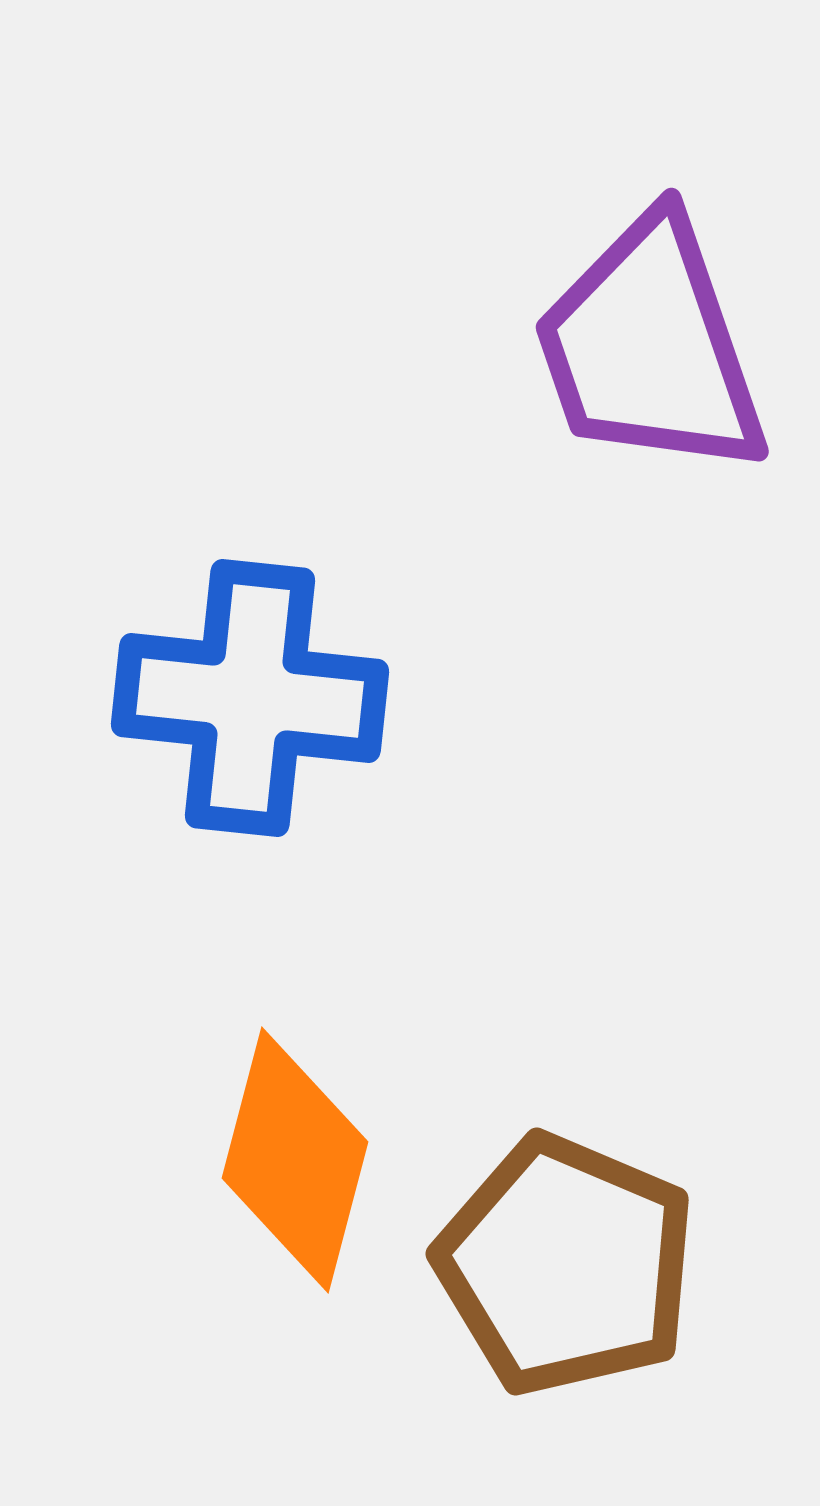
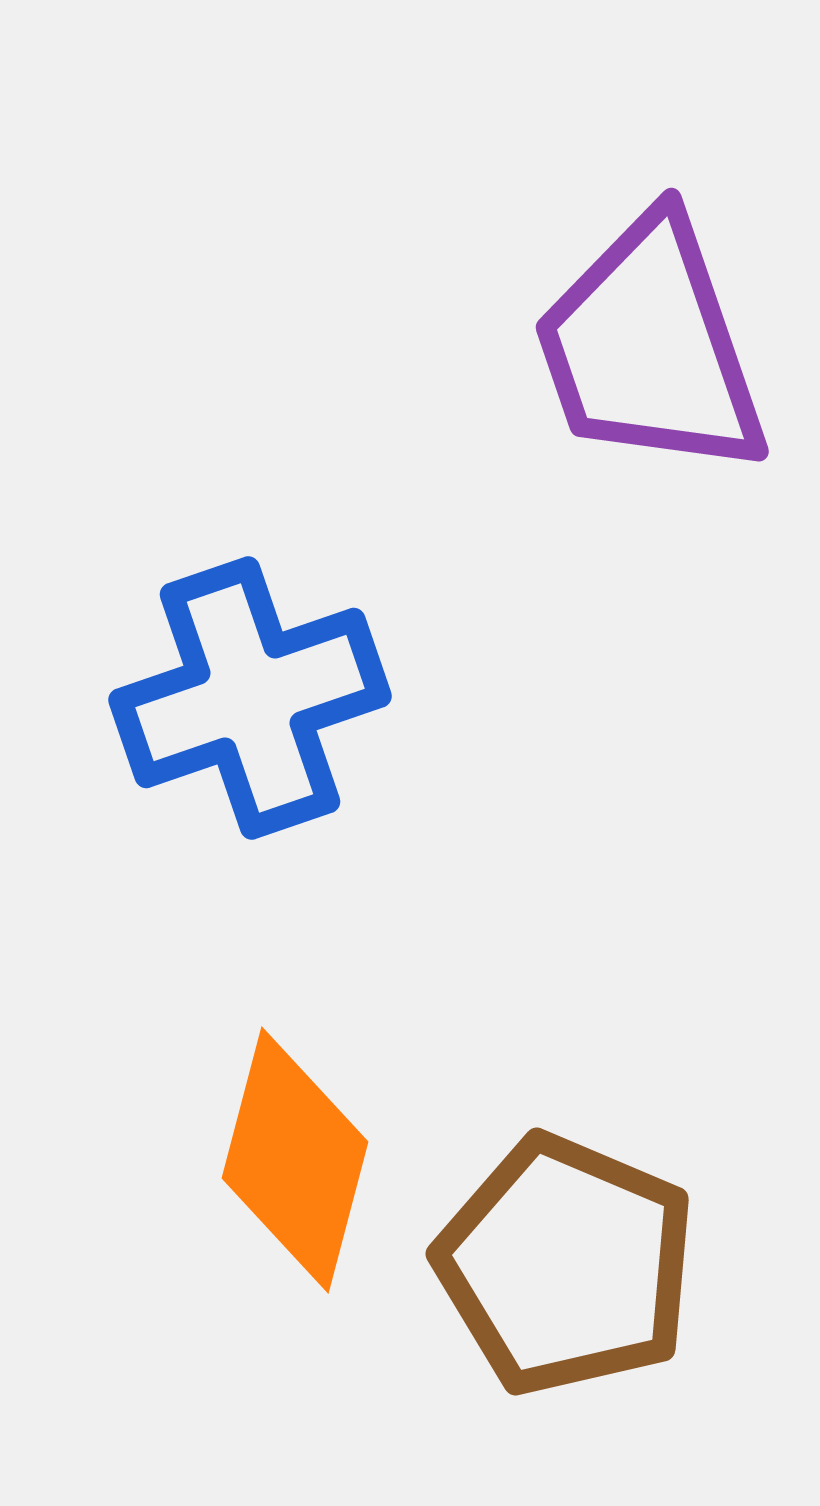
blue cross: rotated 25 degrees counterclockwise
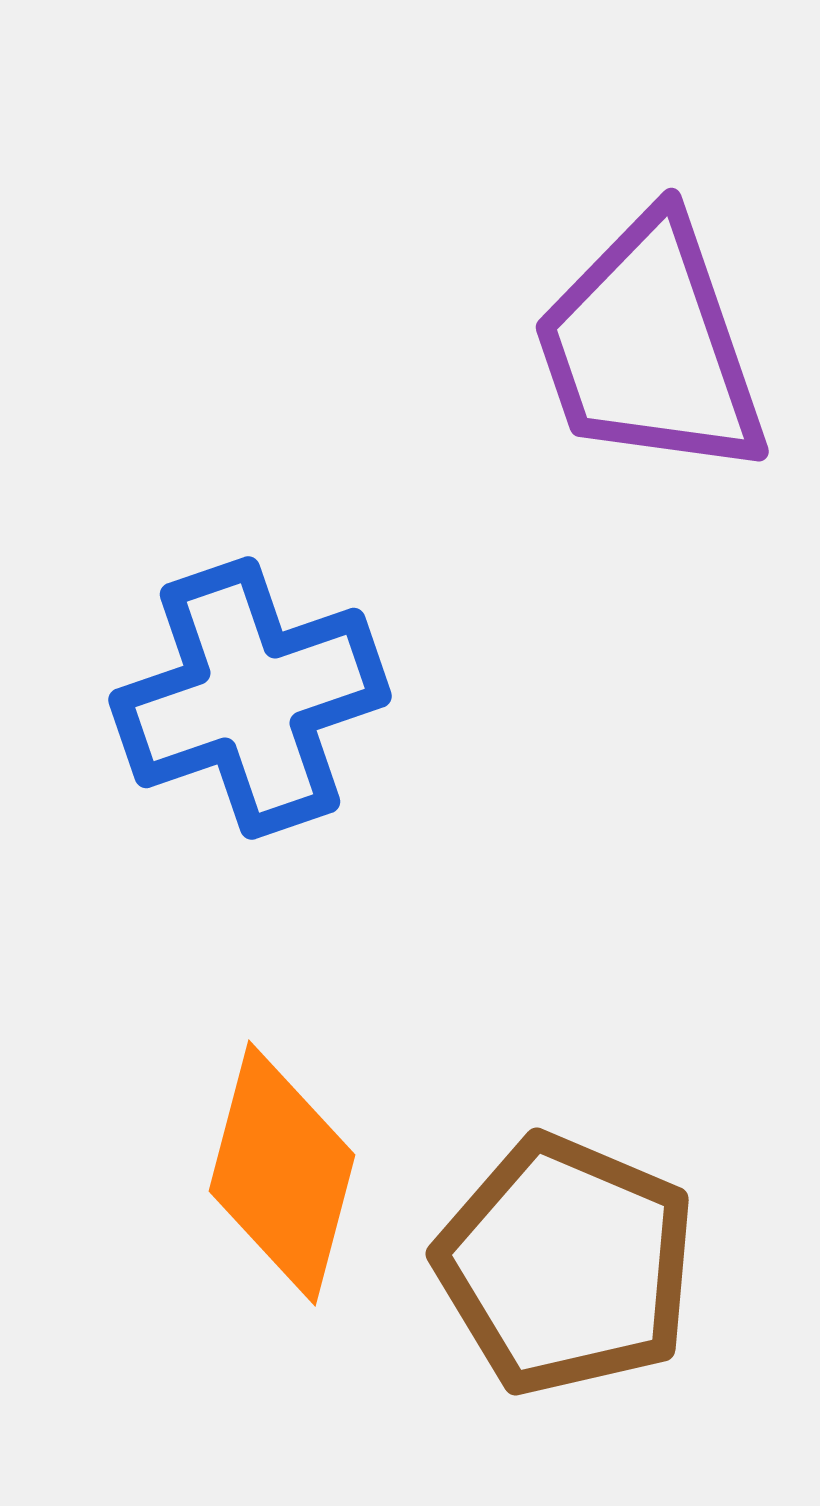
orange diamond: moved 13 px left, 13 px down
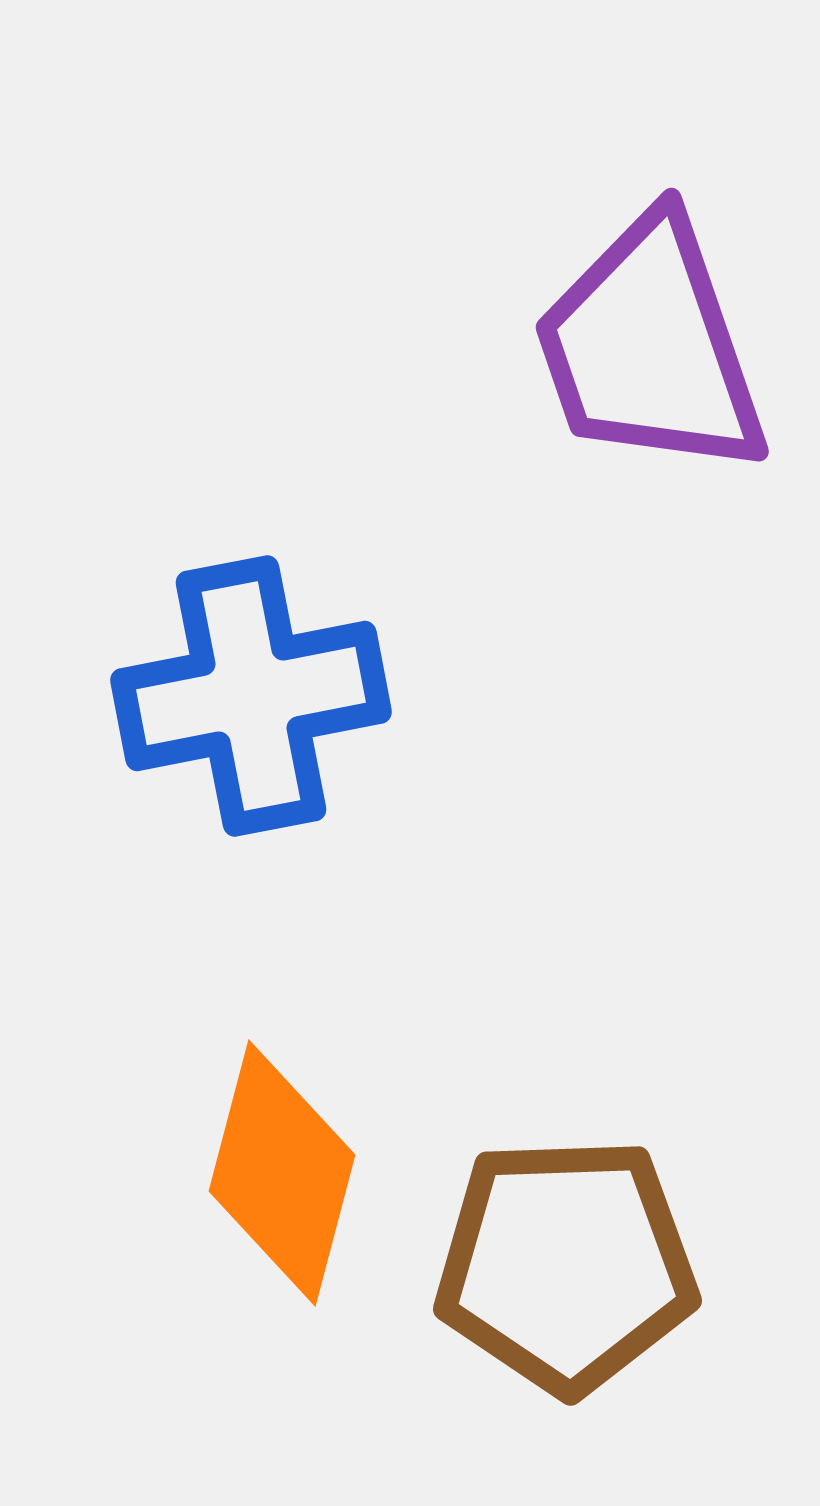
blue cross: moved 1 px right, 2 px up; rotated 8 degrees clockwise
brown pentagon: rotated 25 degrees counterclockwise
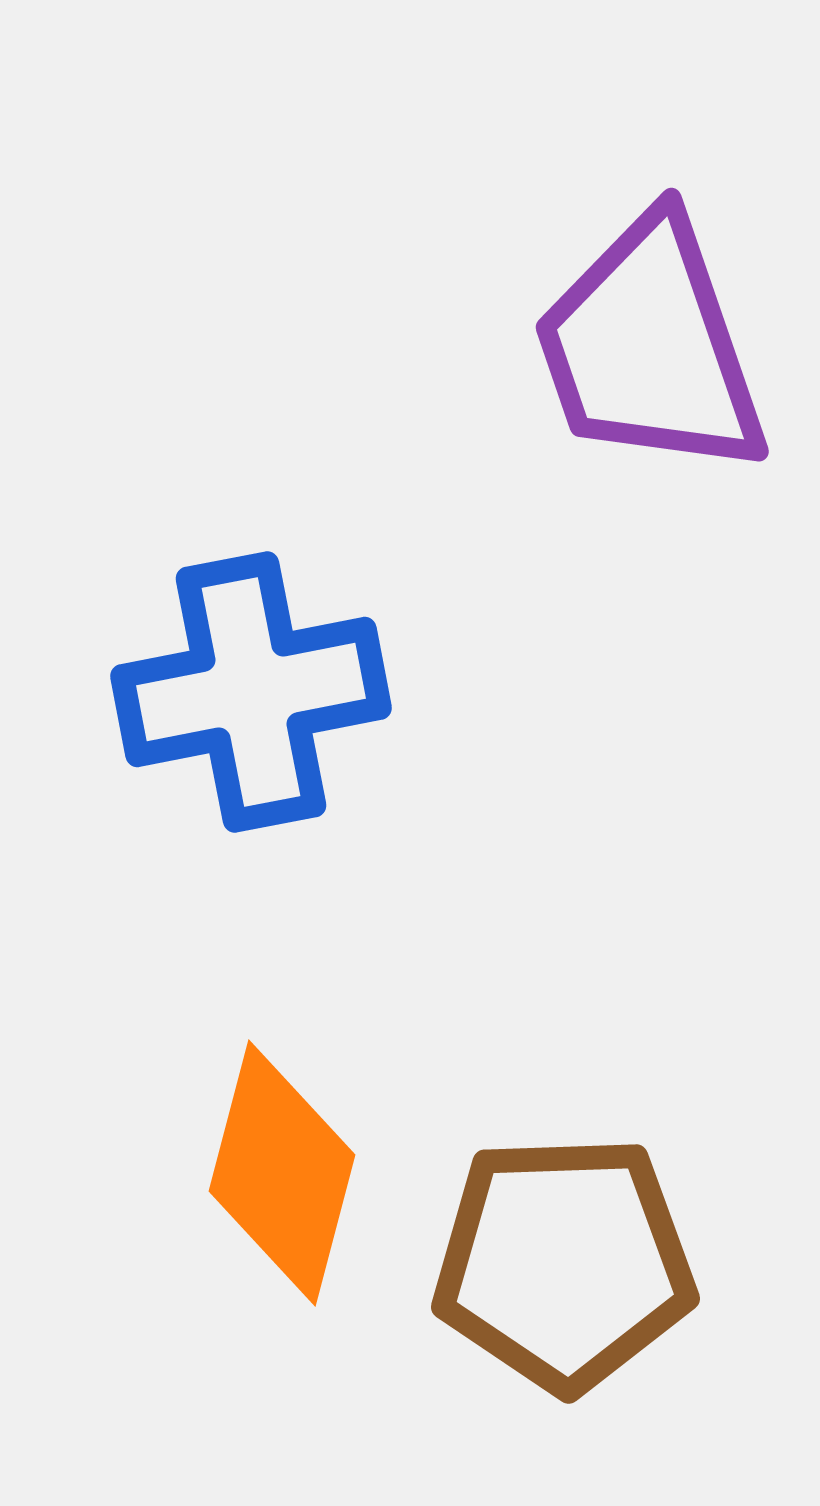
blue cross: moved 4 px up
brown pentagon: moved 2 px left, 2 px up
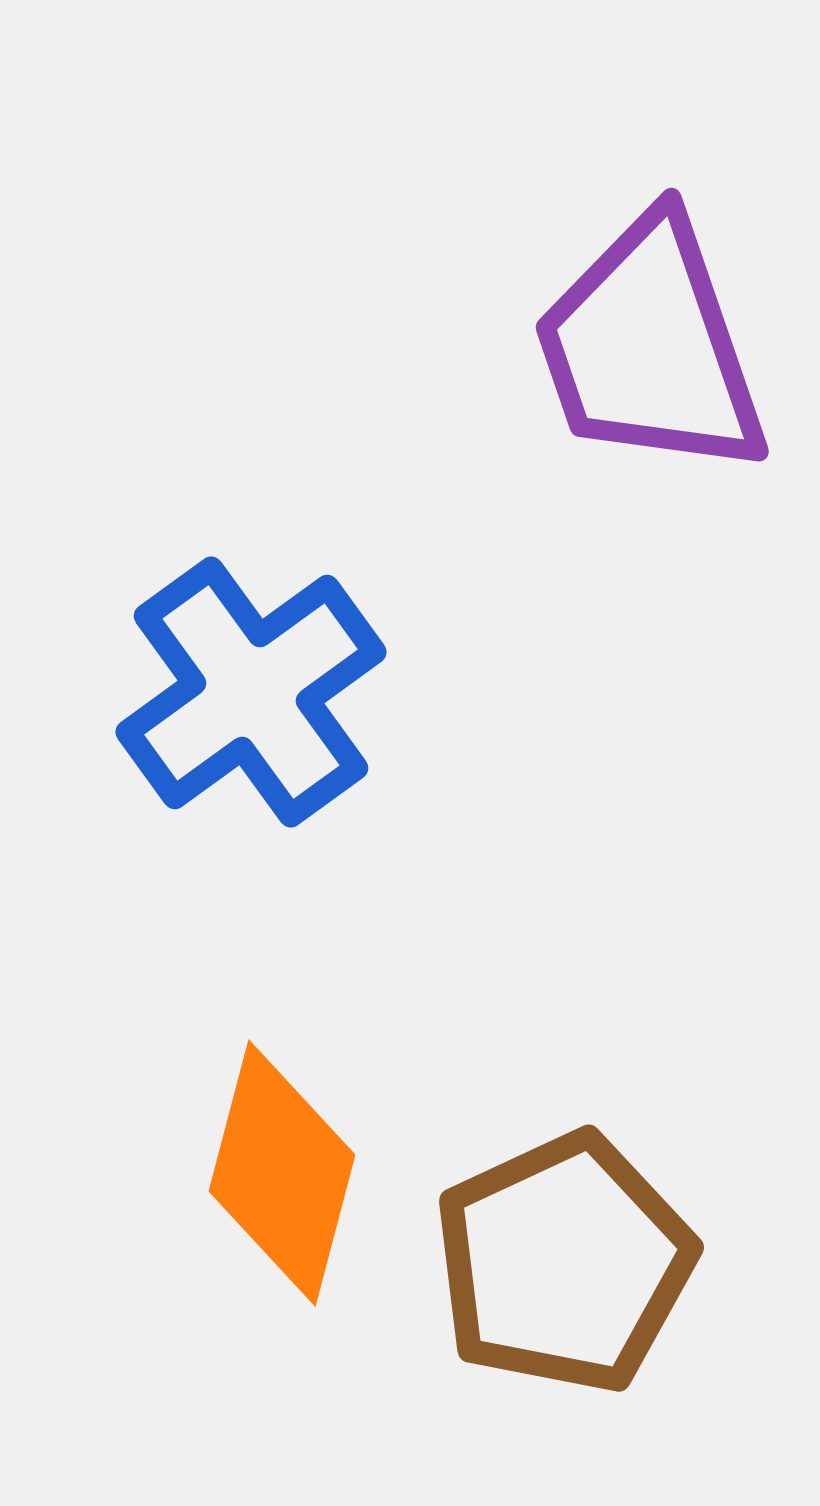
blue cross: rotated 25 degrees counterclockwise
brown pentagon: rotated 23 degrees counterclockwise
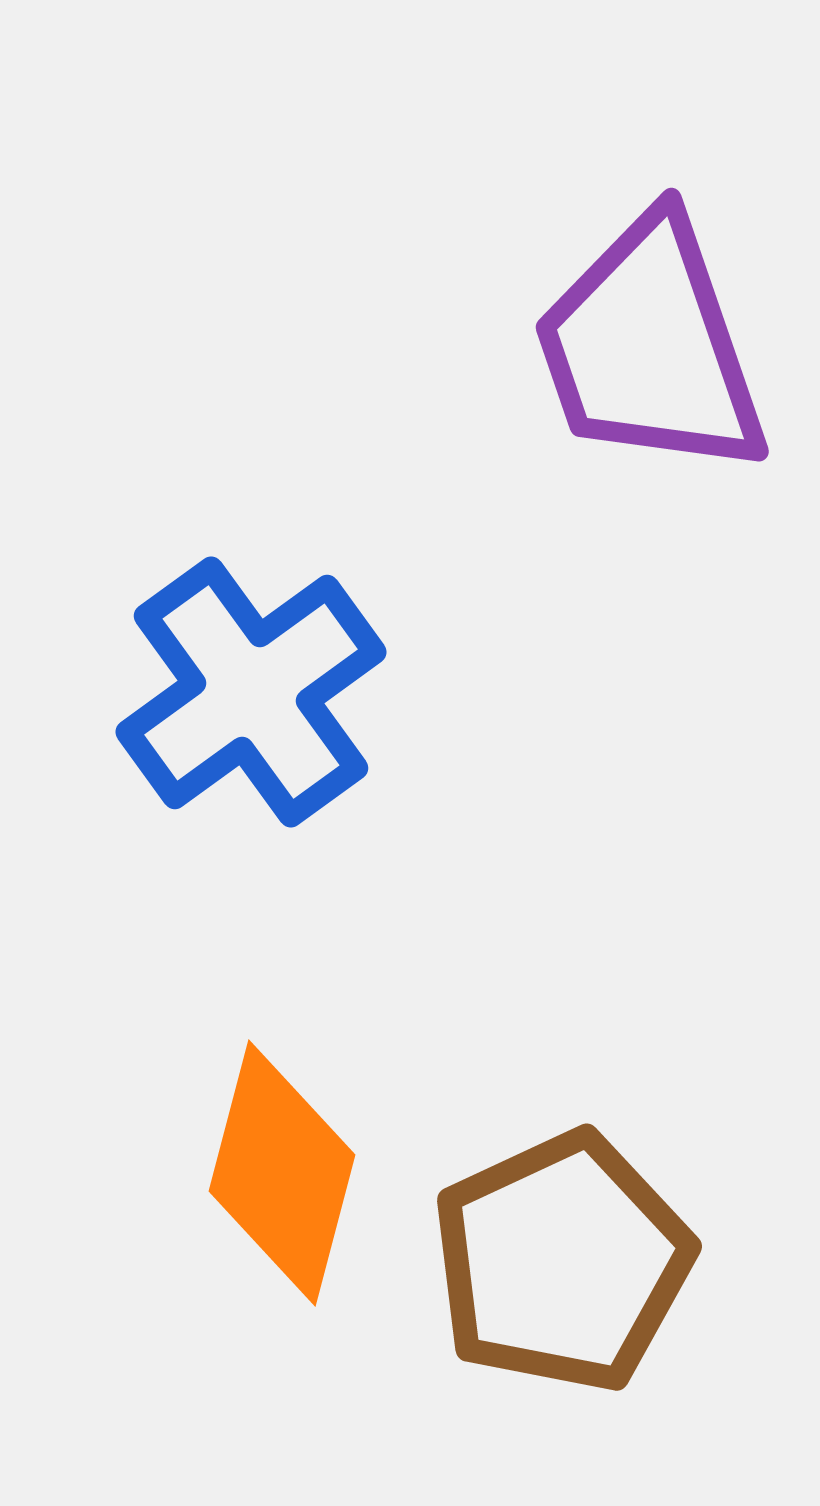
brown pentagon: moved 2 px left, 1 px up
